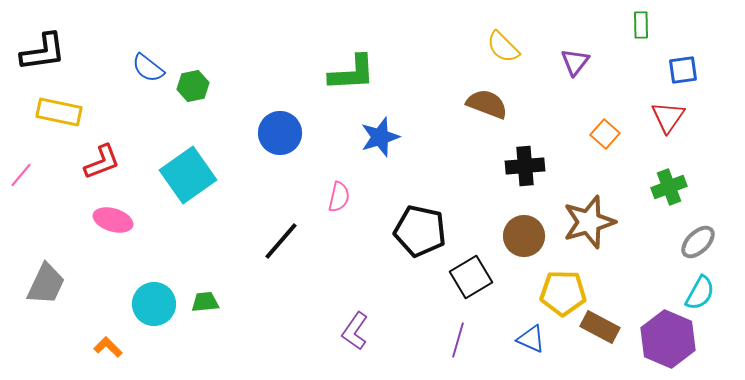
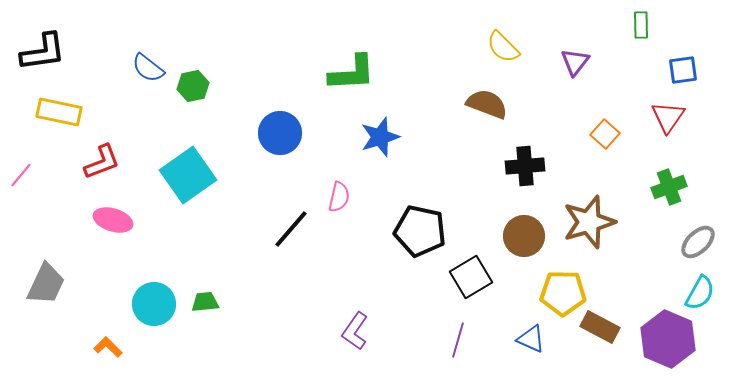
black line: moved 10 px right, 12 px up
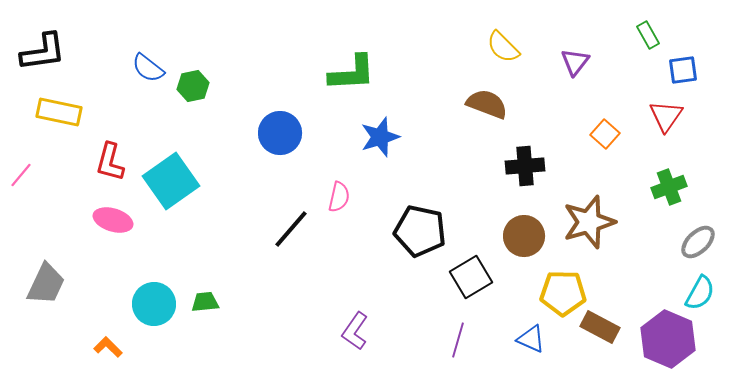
green rectangle: moved 7 px right, 10 px down; rotated 28 degrees counterclockwise
red triangle: moved 2 px left, 1 px up
red L-shape: moved 8 px right; rotated 126 degrees clockwise
cyan square: moved 17 px left, 6 px down
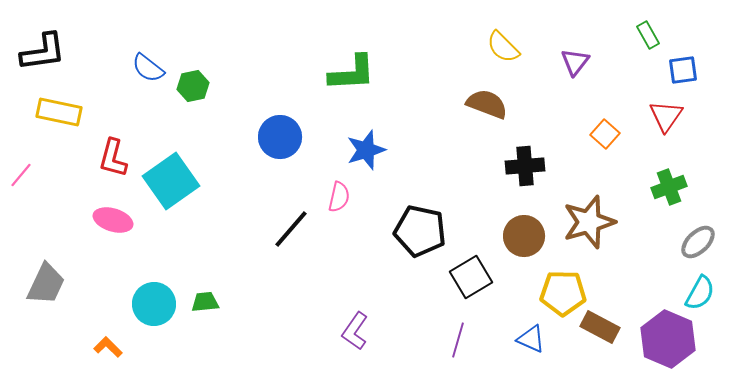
blue circle: moved 4 px down
blue star: moved 14 px left, 13 px down
red L-shape: moved 3 px right, 4 px up
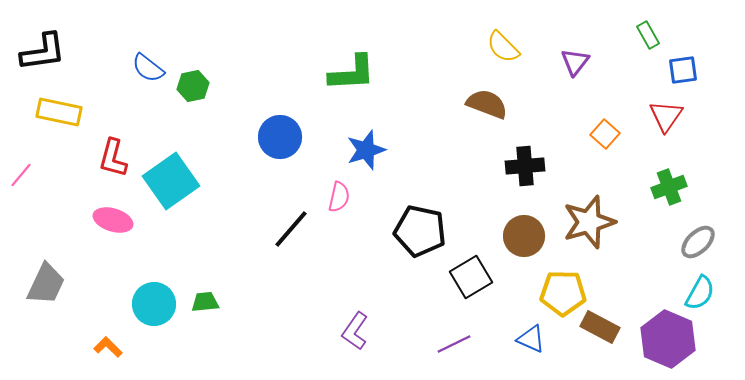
purple line: moved 4 px left, 4 px down; rotated 48 degrees clockwise
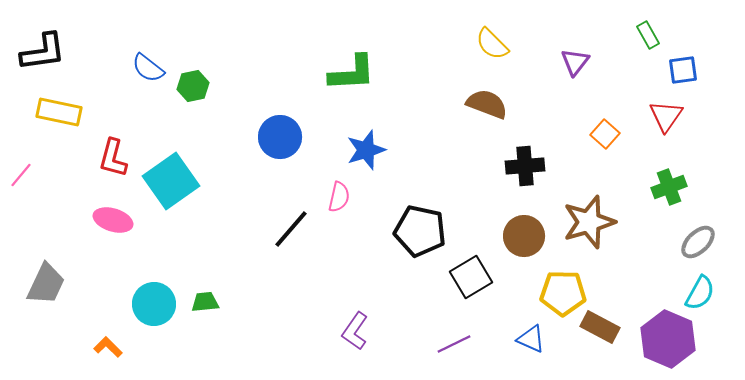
yellow semicircle: moved 11 px left, 3 px up
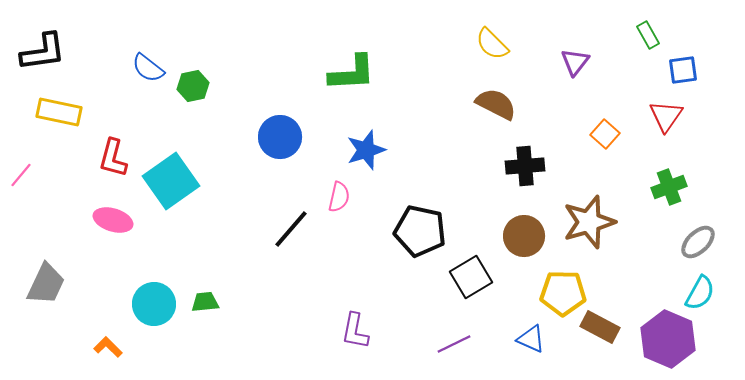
brown semicircle: moved 9 px right; rotated 6 degrees clockwise
purple L-shape: rotated 24 degrees counterclockwise
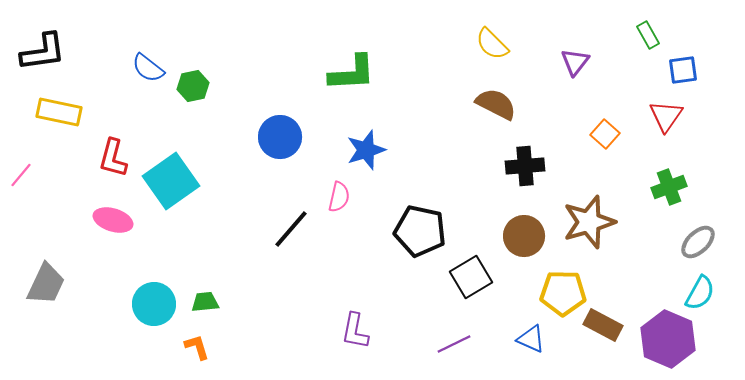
brown rectangle: moved 3 px right, 2 px up
orange L-shape: moved 89 px right; rotated 28 degrees clockwise
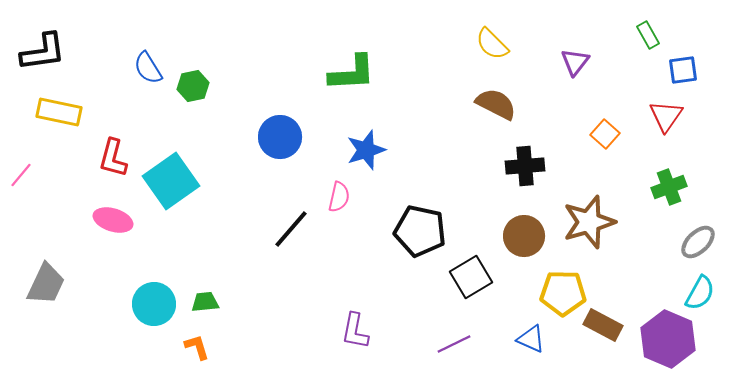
blue semicircle: rotated 20 degrees clockwise
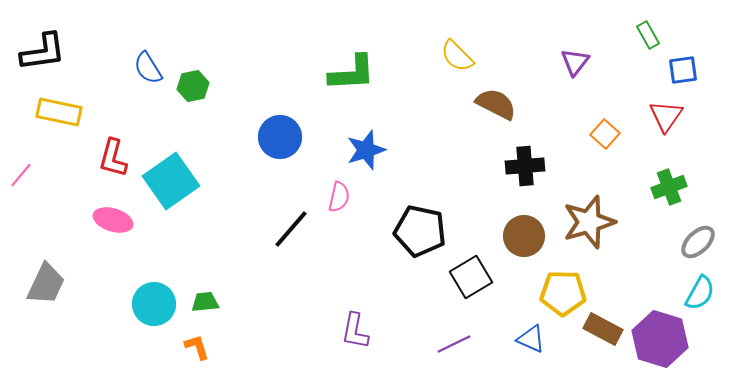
yellow semicircle: moved 35 px left, 12 px down
brown rectangle: moved 4 px down
purple hexagon: moved 8 px left; rotated 6 degrees counterclockwise
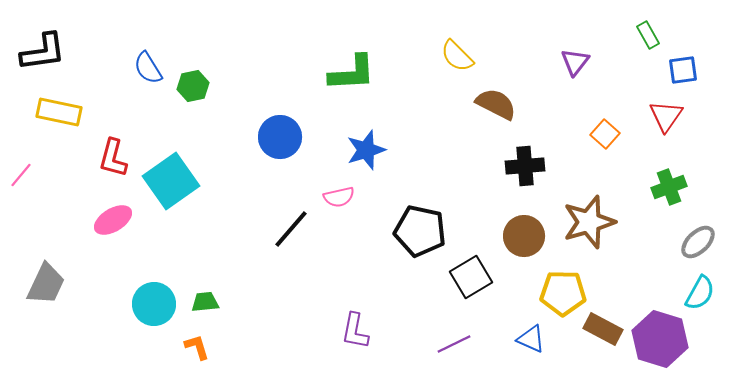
pink semicircle: rotated 64 degrees clockwise
pink ellipse: rotated 48 degrees counterclockwise
